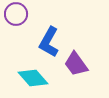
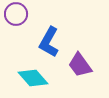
purple trapezoid: moved 4 px right, 1 px down
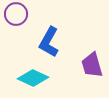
purple trapezoid: moved 12 px right; rotated 20 degrees clockwise
cyan diamond: rotated 24 degrees counterclockwise
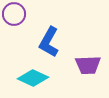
purple circle: moved 2 px left
purple trapezoid: moved 4 px left; rotated 76 degrees counterclockwise
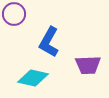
cyan diamond: rotated 12 degrees counterclockwise
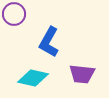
purple trapezoid: moved 6 px left, 9 px down; rotated 8 degrees clockwise
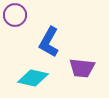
purple circle: moved 1 px right, 1 px down
purple trapezoid: moved 6 px up
